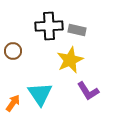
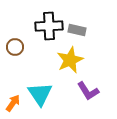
brown circle: moved 2 px right, 4 px up
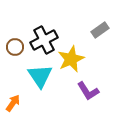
black cross: moved 5 px left, 14 px down; rotated 24 degrees counterclockwise
gray rectangle: moved 23 px right; rotated 48 degrees counterclockwise
yellow star: moved 1 px right, 1 px up
cyan triangle: moved 18 px up
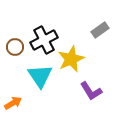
purple L-shape: moved 3 px right
orange arrow: rotated 24 degrees clockwise
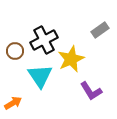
brown circle: moved 4 px down
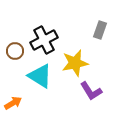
gray rectangle: rotated 36 degrees counterclockwise
yellow star: moved 4 px right, 4 px down; rotated 12 degrees clockwise
cyan triangle: rotated 24 degrees counterclockwise
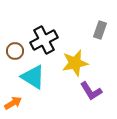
cyan triangle: moved 7 px left, 1 px down
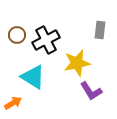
gray rectangle: rotated 12 degrees counterclockwise
black cross: moved 2 px right
brown circle: moved 2 px right, 16 px up
yellow star: moved 2 px right
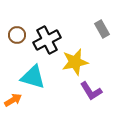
gray rectangle: moved 2 px right, 1 px up; rotated 36 degrees counterclockwise
black cross: moved 1 px right
yellow star: moved 2 px left, 1 px up
cyan triangle: rotated 16 degrees counterclockwise
orange arrow: moved 3 px up
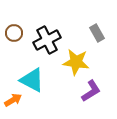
gray rectangle: moved 5 px left, 4 px down
brown circle: moved 3 px left, 2 px up
yellow star: moved 1 px right; rotated 20 degrees clockwise
cyan triangle: moved 1 px left, 3 px down; rotated 12 degrees clockwise
purple L-shape: rotated 90 degrees counterclockwise
